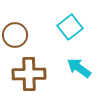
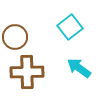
brown circle: moved 2 px down
brown cross: moved 2 px left, 2 px up
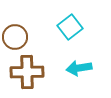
cyan arrow: rotated 45 degrees counterclockwise
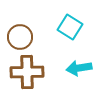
cyan square: rotated 20 degrees counterclockwise
brown circle: moved 5 px right
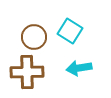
cyan square: moved 4 px down
brown circle: moved 14 px right
